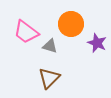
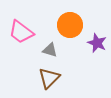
orange circle: moved 1 px left, 1 px down
pink trapezoid: moved 5 px left
gray triangle: moved 4 px down
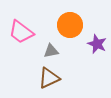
purple star: moved 1 px down
gray triangle: moved 1 px right, 1 px down; rotated 28 degrees counterclockwise
brown triangle: rotated 20 degrees clockwise
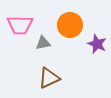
pink trapezoid: moved 1 px left, 7 px up; rotated 36 degrees counterclockwise
gray triangle: moved 8 px left, 8 px up
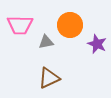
gray triangle: moved 3 px right, 1 px up
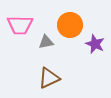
purple star: moved 2 px left
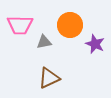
gray triangle: moved 2 px left
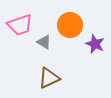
pink trapezoid: rotated 20 degrees counterclockwise
gray triangle: rotated 42 degrees clockwise
